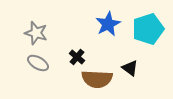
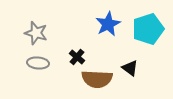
gray ellipse: rotated 25 degrees counterclockwise
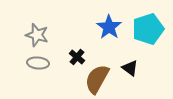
blue star: moved 1 px right, 3 px down; rotated 10 degrees counterclockwise
gray star: moved 1 px right, 2 px down
brown semicircle: rotated 116 degrees clockwise
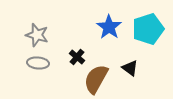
brown semicircle: moved 1 px left
